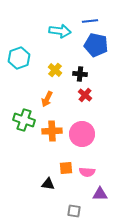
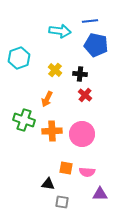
orange square: rotated 16 degrees clockwise
gray square: moved 12 px left, 9 px up
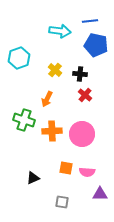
black triangle: moved 15 px left, 6 px up; rotated 32 degrees counterclockwise
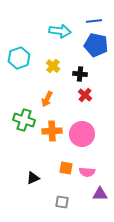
blue line: moved 4 px right
yellow cross: moved 2 px left, 4 px up
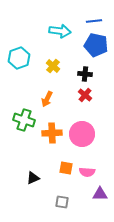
black cross: moved 5 px right
orange cross: moved 2 px down
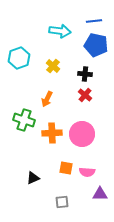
gray square: rotated 16 degrees counterclockwise
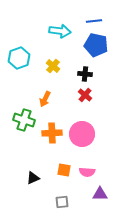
orange arrow: moved 2 px left
orange square: moved 2 px left, 2 px down
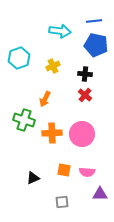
yellow cross: rotated 24 degrees clockwise
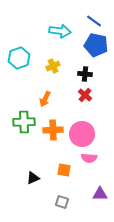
blue line: rotated 42 degrees clockwise
green cross: moved 2 px down; rotated 20 degrees counterclockwise
orange cross: moved 1 px right, 3 px up
pink semicircle: moved 2 px right, 14 px up
gray square: rotated 24 degrees clockwise
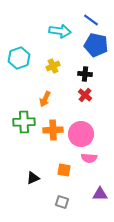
blue line: moved 3 px left, 1 px up
pink circle: moved 1 px left
